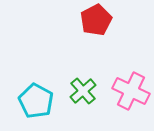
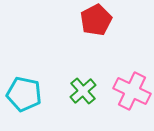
pink cross: moved 1 px right
cyan pentagon: moved 12 px left, 7 px up; rotated 16 degrees counterclockwise
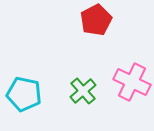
pink cross: moved 9 px up
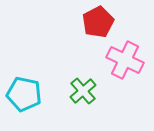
red pentagon: moved 2 px right, 2 px down
pink cross: moved 7 px left, 22 px up
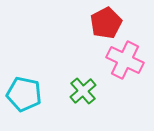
red pentagon: moved 8 px right, 1 px down
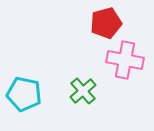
red pentagon: rotated 12 degrees clockwise
pink cross: rotated 15 degrees counterclockwise
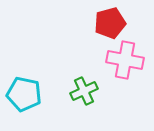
red pentagon: moved 4 px right
green cross: moved 1 px right; rotated 16 degrees clockwise
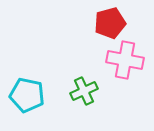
cyan pentagon: moved 3 px right, 1 px down
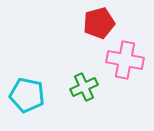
red pentagon: moved 11 px left
green cross: moved 4 px up
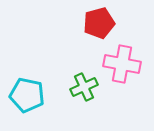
pink cross: moved 3 px left, 4 px down
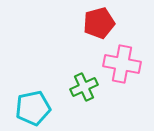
cyan pentagon: moved 6 px right, 13 px down; rotated 24 degrees counterclockwise
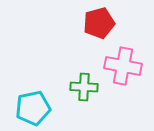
pink cross: moved 1 px right, 2 px down
green cross: rotated 28 degrees clockwise
